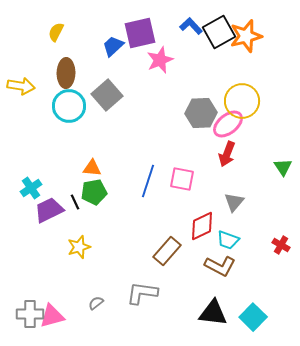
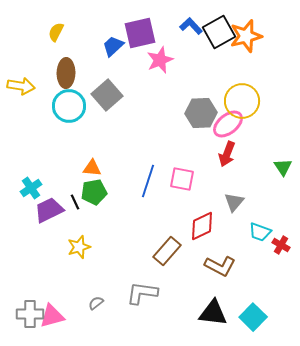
cyan trapezoid: moved 32 px right, 8 px up
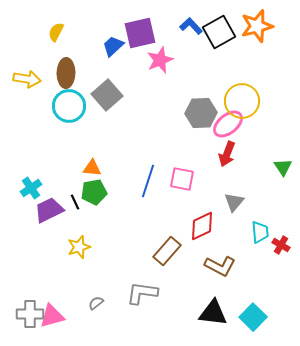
orange star: moved 11 px right, 10 px up
yellow arrow: moved 6 px right, 7 px up
cyan trapezoid: rotated 115 degrees counterclockwise
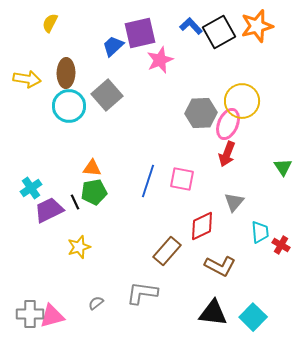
yellow semicircle: moved 6 px left, 9 px up
pink ellipse: rotated 28 degrees counterclockwise
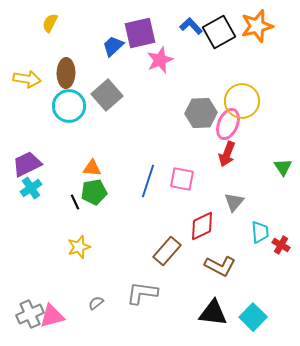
purple trapezoid: moved 22 px left, 46 px up
gray cross: rotated 24 degrees counterclockwise
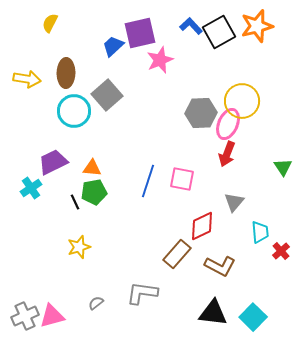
cyan circle: moved 5 px right, 5 px down
purple trapezoid: moved 26 px right, 2 px up
red cross: moved 6 px down; rotated 18 degrees clockwise
brown rectangle: moved 10 px right, 3 px down
gray cross: moved 5 px left, 2 px down
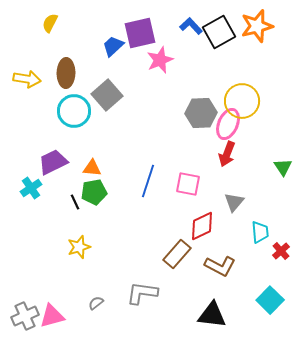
pink square: moved 6 px right, 5 px down
black triangle: moved 1 px left, 2 px down
cyan square: moved 17 px right, 17 px up
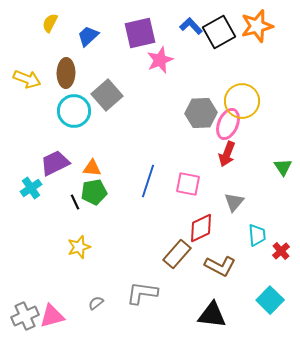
blue trapezoid: moved 25 px left, 10 px up
yellow arrow: rotated 12 degrees clockwise
purple trapezoid: moved 2 px right, 1 px down
red diamond: moved 1 px left, 2 px down
cyan trapezoid: moved 3 px left, 3 px down
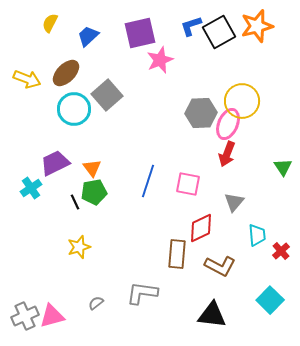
blue L-shape: rotated 65 degrees counterclockwise
brown ellipse: rotated 44 degrees clockwise
cyan circle: moved 2 px up
orange triangle: rotated 48 degrees clockwise
brown rectangle: rotated 36 degrees counterclockwise
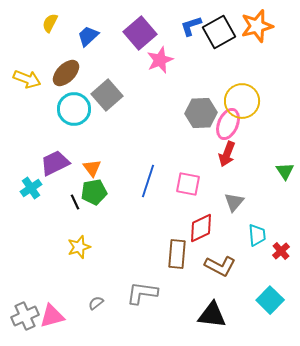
purple square: rotated 28 degrees counterclockwise
green triangle: moved 2 px right, 4 px down
